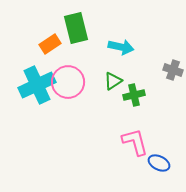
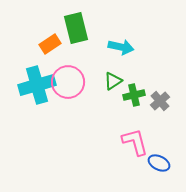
gray cross: moved 13 px left, 31 px down; rotated 30 degrees clockwise
cyan cross: rotated 9 degrees clockwise
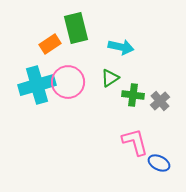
green triangle: moved 3 px left, 3 px up
green cross: moved 1 px left; rotated 20 degrees clockwise
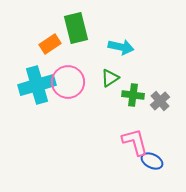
blue ellipse: moved 7 px left, 2 px up
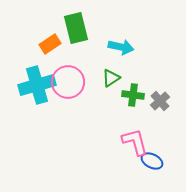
green triangle: moved 1 px right
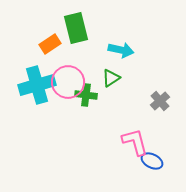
cyan arrow: moved 3 px down
green cross: moved 47 px left
